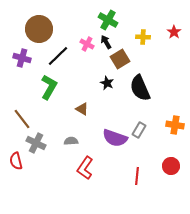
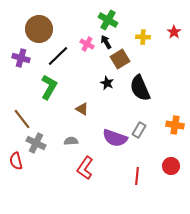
purple cross: moved 1 px left
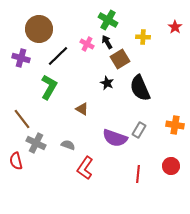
red star: moved 1 px right, 5 px up
black arrow: moved 1 px right
gray semicircle: moved 3 px left, 4 px down; rotated 24 degrees clockwise
red line: moved 1 px right, 2 px up
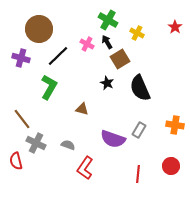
yellow cross: moved 6 px left, 4 px up; rotated 24 degrees clockwise
brown triangle: rotated 16 degrees counterclockwise
purple semicircle: moved 2 px left, 1 px down
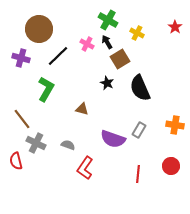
green L-shape: moved 3 px left, 2 px down
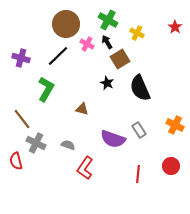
brown circle: moved 27 px right, 5 px up
orange cross: rotated 18 degrees clockwise
gray rectangle: rotated 63 degrees counterclockwise
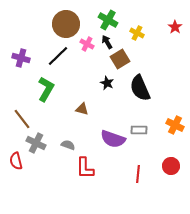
gray rectangle: rotated 56 degrees counterclockwise
red L-shape: rotated 35 degrees counterclockwise
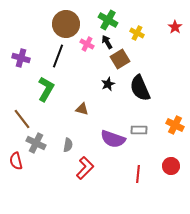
black line: rotated 25 degrees counterclockwise
black star: moved 1 px right, 1 px down; rotated 24 degrees clockwise
gray semicircle: rotated 80 degrees clockwise
red L-shape: rotated 135 degrees counterclockwise
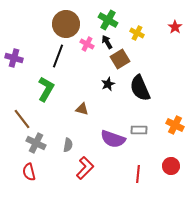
purple cross: moved 7 px left
red semicircle: moved 13 px right, 11 px down
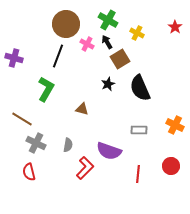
brown line: rotated 20 degrees counterclockwise
purple semicircle: moved 4 px left, 12 px down
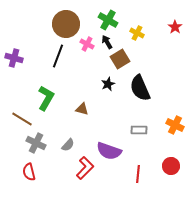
green L-shape: moved 9 px down
gray semicircle: rotated 32 degrees clockwise
